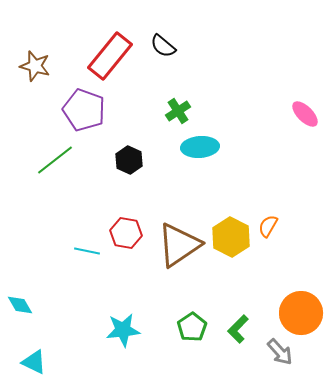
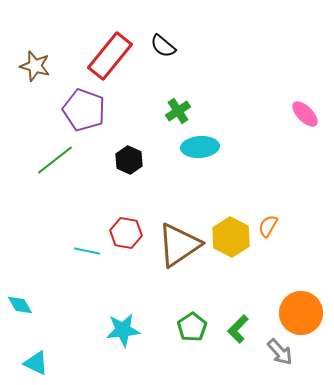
cyan triangle: moved 2 px right, 1 px down
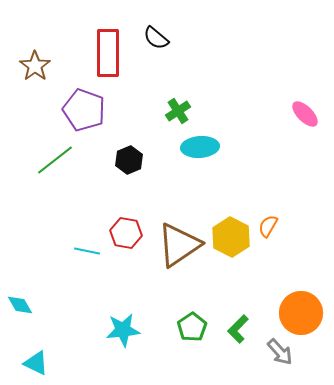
black semicircle: moved 7 px left, 8 px up
red rectangle: moved 2 px left, 3 px up; rotated 39 degrees counterclockwise
brown star: rotated 20 degrees clockwise
black hexagon: rotated 12 degrees clockwise
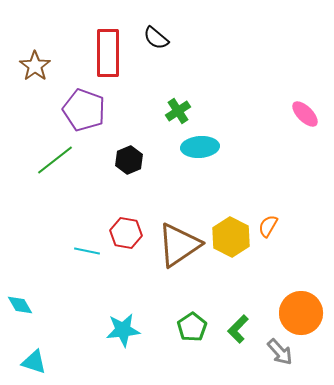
cyan triangle: moved 2 px left, 1 px up; rotated 8 degrees counterclockwise
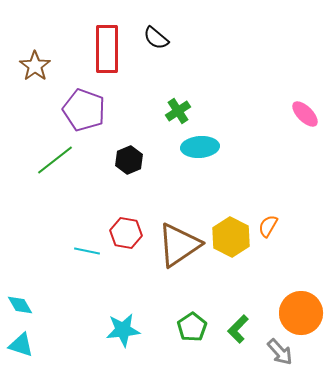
red rectangle: moved 1 px left, 4 px up
cyan triangle: moved 13 px left, 17 px up
